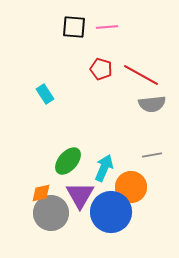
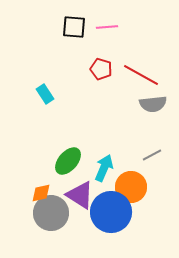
gray semicircle: moved 1 px right
gray line: rotated 18 degrees counterclockwise
purple triangle: rotated 28 degrees counterclockwise
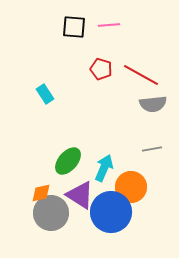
pink line: moved 2 px right, 2 px up
gray line: moved 6 px up; rotated 18 degrees clockwise
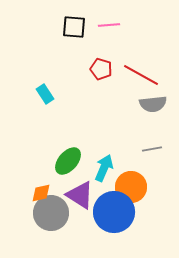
blue circle: moved 3 px right
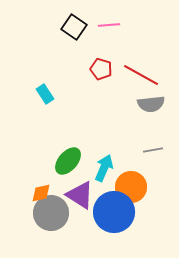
black square: rotated 30 degrees clockwise
gray semicircle: moved 2 px left
gray line: moved 1 px right, 1 px down
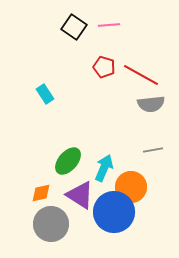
red pentagon: moved 3 px right, 2 px up
gray circle: moved 11 px down
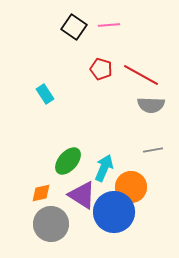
red pentagon: moved 3 px left, 2 px down
gray semicircle: moved 1 px down; rotated 8 degrees clockwise
purple triangle: moved 2 px right
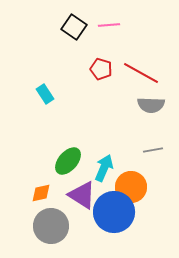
red line: moved 2 px up
gray circle: moved 2 px down
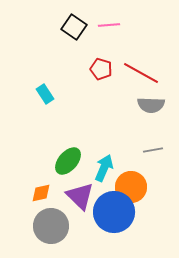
purple triangle: moved 2 px left, 1 px down; rotated 12 degrees clockwise
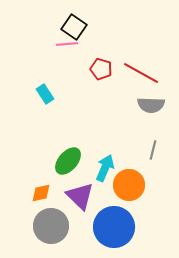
pink line: moved 42 px left, 19 px down
gray line: rotated 66 degrees counterclockwise
cyan arrow: moved 1 px right
orange circle: moved 2 px left, 2 px up
blue circle: moved 15 px down
